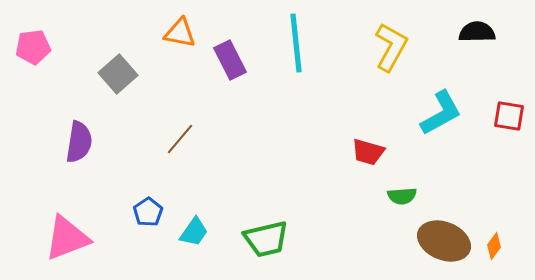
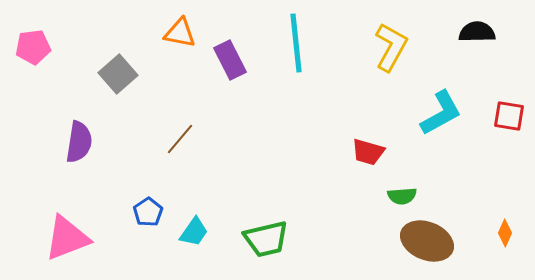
brown ellipse: moved 17 px left
orange diamond: moved 11 px right, 13 px up; rotated 12 degrees counterclockwise
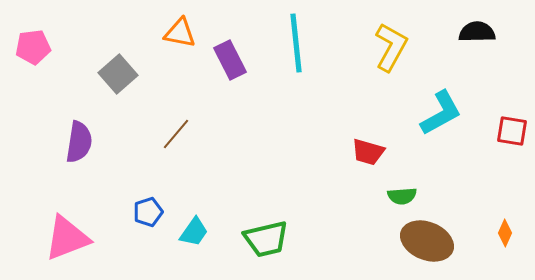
red square: moved 3 px right, 15 px down
brown line: moved 4 px left, 5 px up
blue pentagon: rotated 16 degrees clockwise
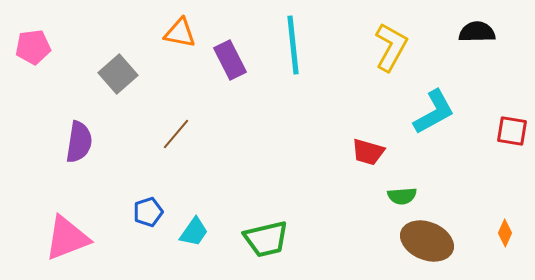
cyan line: moved 3 px left, 2 px down
cyan L-shape: moved 7 px left, 1 px up
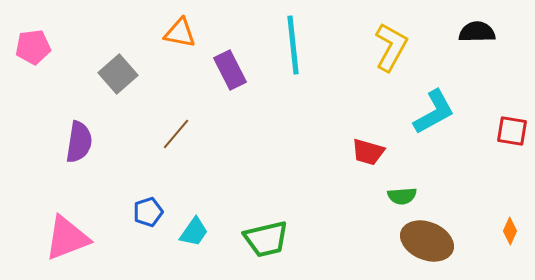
purple rectangle: moved 10 px down
orange diamond: moved 5 px right, 2 px up
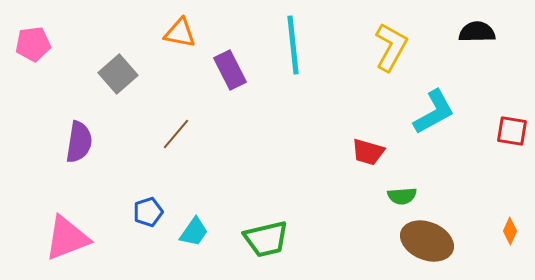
pink pentagon: moved 3 px up
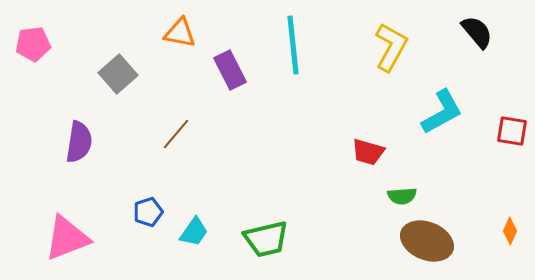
black semicircle: rotated 51 degrees clockwise
cyan L-shape: moved 8 px right
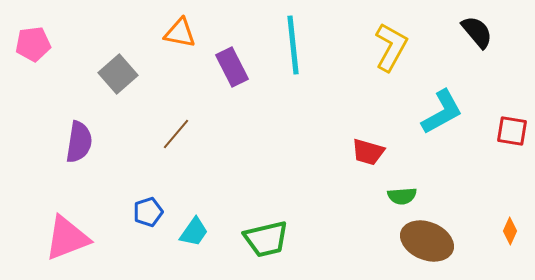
purple rectangle: moved 2 px right, 3 px up
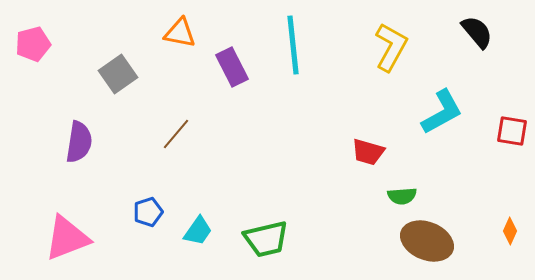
pink pentagon: rotated 8 degrees counterclockwise
gray square: rotated 6 degrees clockwise
cyan trapezoid: moved 4 px right, 1 px up
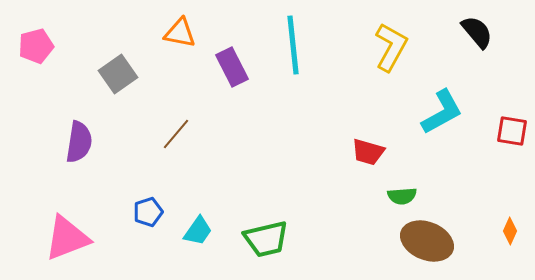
pink pentagon: moved 3 px right, 2 px down
